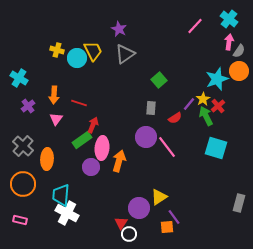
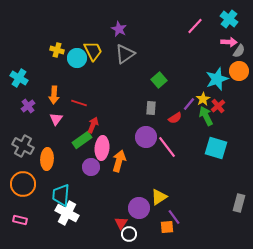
pink arrow at (229, 42): rotated 84 degrees clockwise
gray cross at (23, 146): rotated 15 degrees counterclockwise
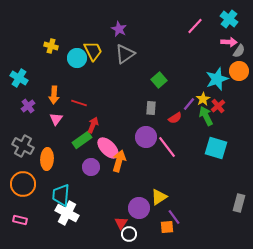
yellow cross at (57, 50): moved 6 px left, 4 px up
pink ellipse at (102, 148): moved 6 px right; rotated 50 degrees counterclockwise
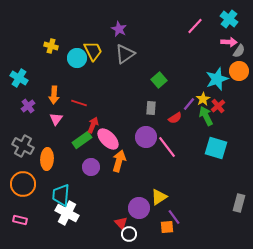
pink ellipse at (108, 148): moved 9 px up
red triangle at (121, 223): rotated 16 degrees counterclockwise
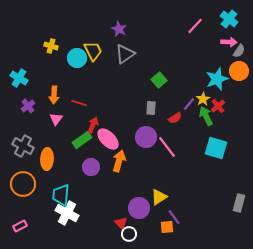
pink rectangle at (20, 220): moved 6 px down; rotated 40 degrees counterclockwise
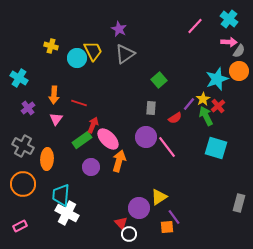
purple cross at (28, 106): moved 2 px down
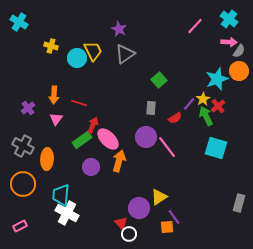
cyan cross at (19, 78): moved 56 px up
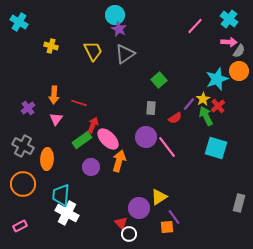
cyan circle at (77, 58): moved 38 px right, 43 px up
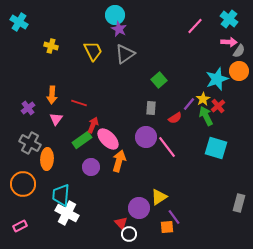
orange arrow at (54, 95): moved 2 px left
gray cross at (23, 146): moved 7 px right, 3 px up
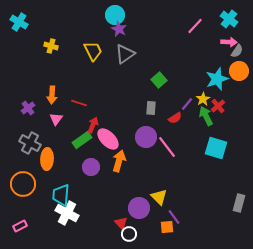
gray semicircle at (239, 51): moved 2 px left
purple line at (189, 104): moved 2 px left
yellow triangle at (159, 197): rotated 42 degrees counterclockwise
